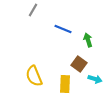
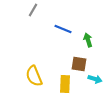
brown square: rotated 28 degrees counterclockwise
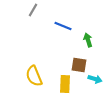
blue line: moved 3 px up
brown square: moved 1 px down
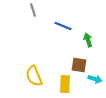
gray line: rotated 48 degrees counterclockwise
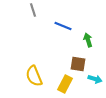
brown square: moved 1 px left, 1 px up
yellow rectangle: rotated 24 degrees clockwise
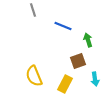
brown square: moved 3 px up; rotated 28 degrees counterclockwise
cyan arrow: rotated 64 degrees clockwise
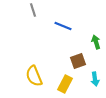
green arrow: moved 8 px right, 2 px down
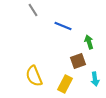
gray line: rotated 16 degrees counterclockwise
green arrow: moved 7 px left
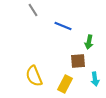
green arrow: rotated 152 degrees counterclockwise
brown square: rotated 14 degrees clockwise
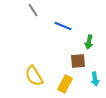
yellow semicircle: rotated 10 degrees counterclockwise
